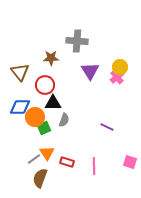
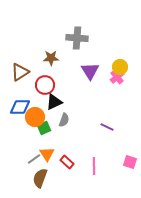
gray cross: moved 3 px up
brown triangle: rotated 36 degrees clockwise
black triangle: moved 1 px right, 1 px up; rotated 24 degrees counterclockwise
orange triangle: moved 1 px down
red rectangle: rotated 24 degrees clockwise
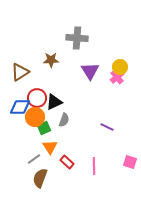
brown star: moved 2 px down
red circle: moved 8 px left, 13 px down
orange triangle: moved 3 px right, 7 px up
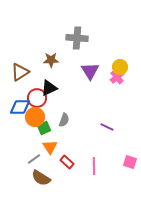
black triangle: moved 5 px left, 14 px up
brown semicircle: moved 1 px right; rotated 78 degrees counterclockwise
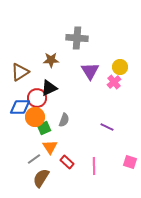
pink cross: moved 3 px left, 5 px down
brown semicircle: rotated 90 degrees clockwise
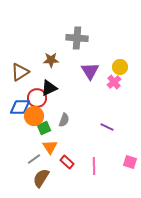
orange circle: moved 1 px left, 1 px up
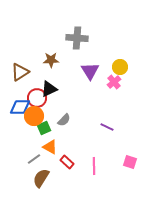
black triangle: moved 1 px down
gray semicircle: rotated 24 degrees clockwise
orange triangle: rotated 28 degrees counterclockwise
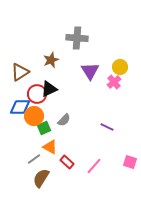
brown star: rotated 21 degrees counterclockwise
red circle: moved 4 px up
pink line: rotated 42 degrees clockwise
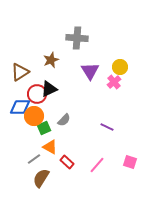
pink line: moved 3 px right, 1 px up
